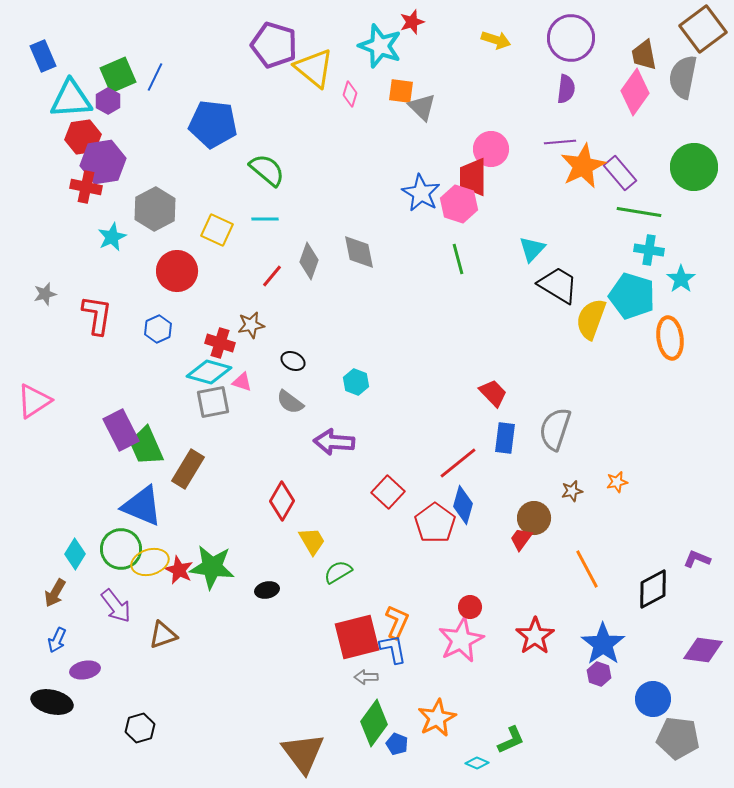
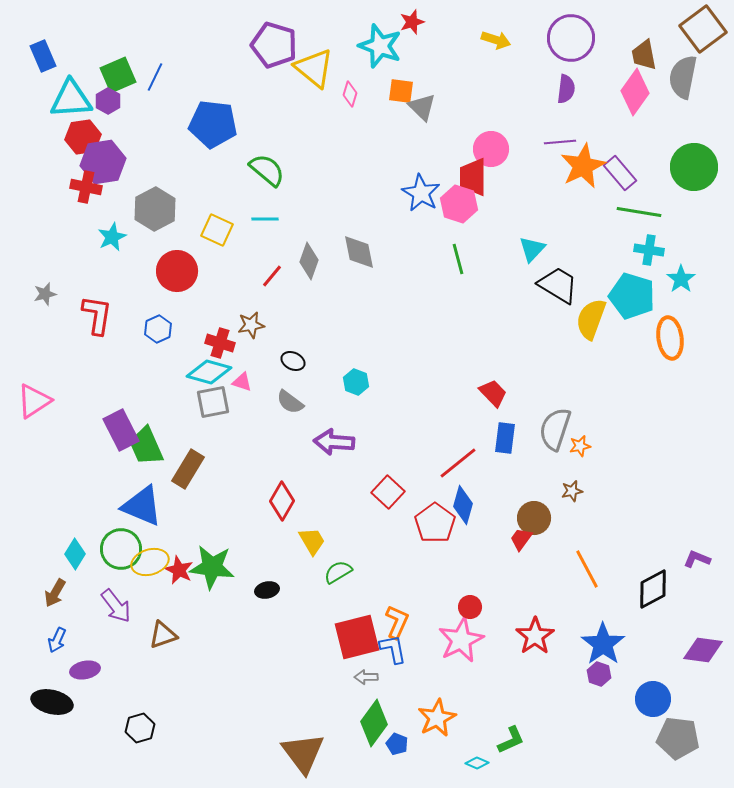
orange star at (617, 482): moved 37 px left, 36 px up
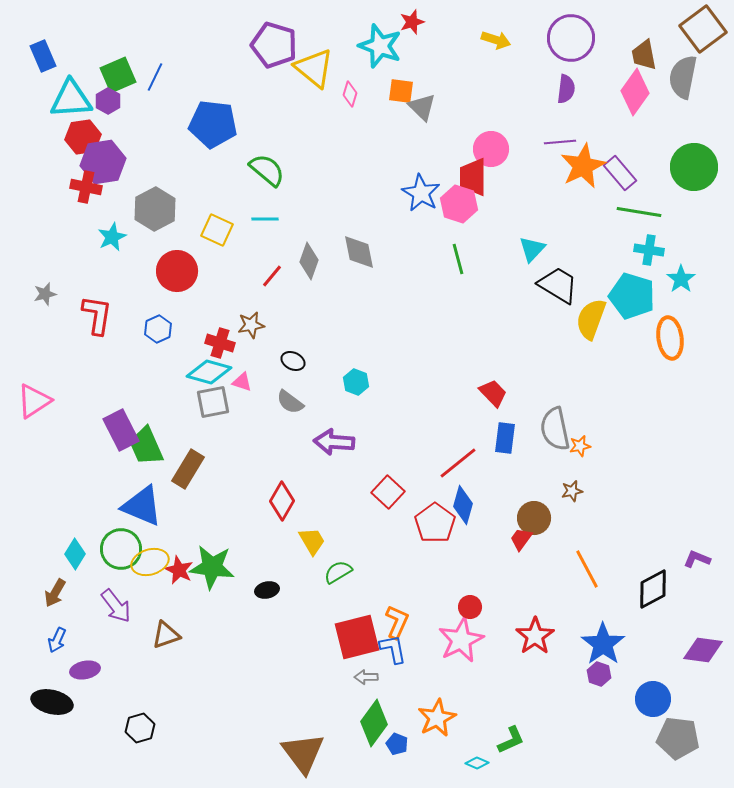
gray semicircle at (555, 429): rotated 30 degrees counterclockwise
brown triangle at (163, 635): moved 3 px right
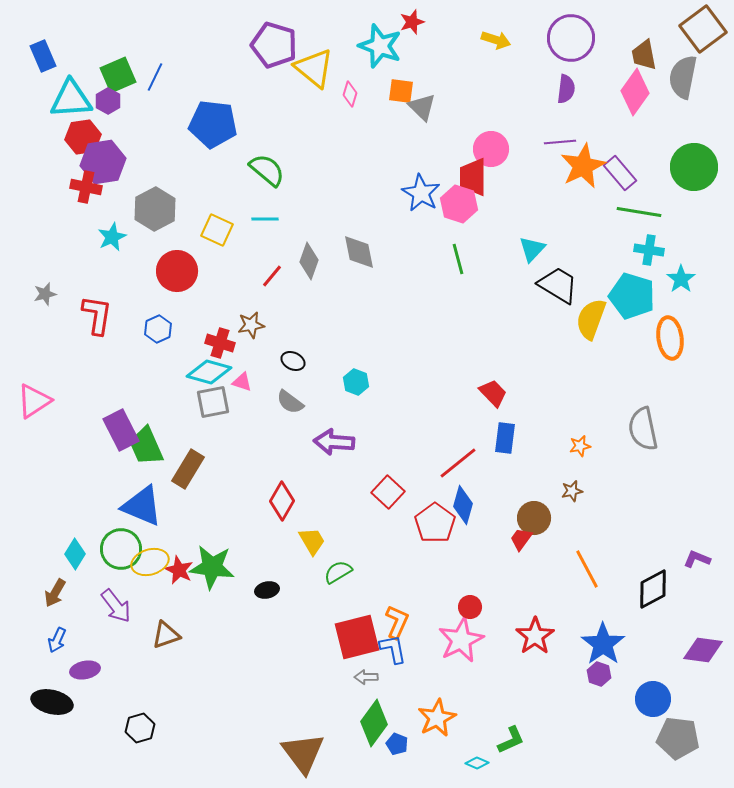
gray semicircle at (555, 429): moved 88 px right
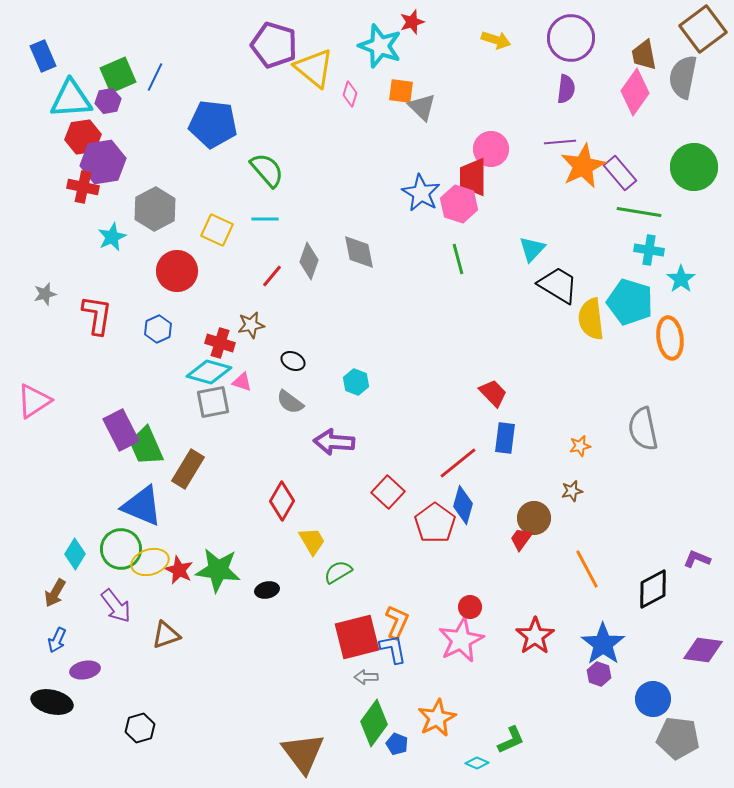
purple hexagon at (108, 101): rotated 20 degrees clockwise
green semicircle at (267, 170): rotated 9 degrees clockwise
red cross at (86, 187): moved 3 px left
cyan pentagon at (632, 296): moved 2 px left, 6 px down
yellow semicircle at (591, 319): rotated 27 degrees counterclockwise
green star at (212, 567): moved 6 px right, 3 px down
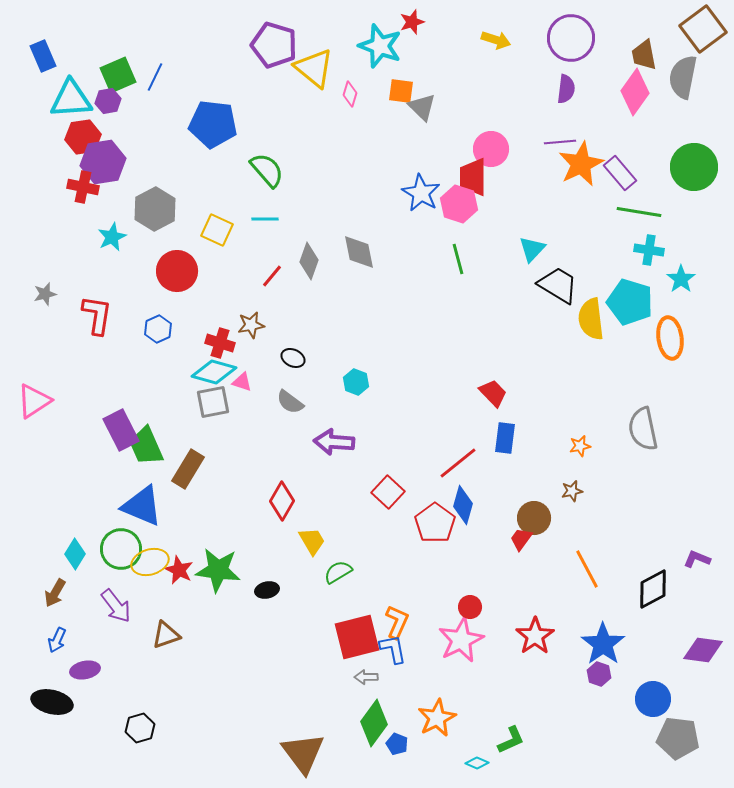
orange star at (583, 166): moved 2 px left, 2 px up
black ellipse at (293, 361): moved 3 px up
cyan diamond at (209, 372): moved 5 px right
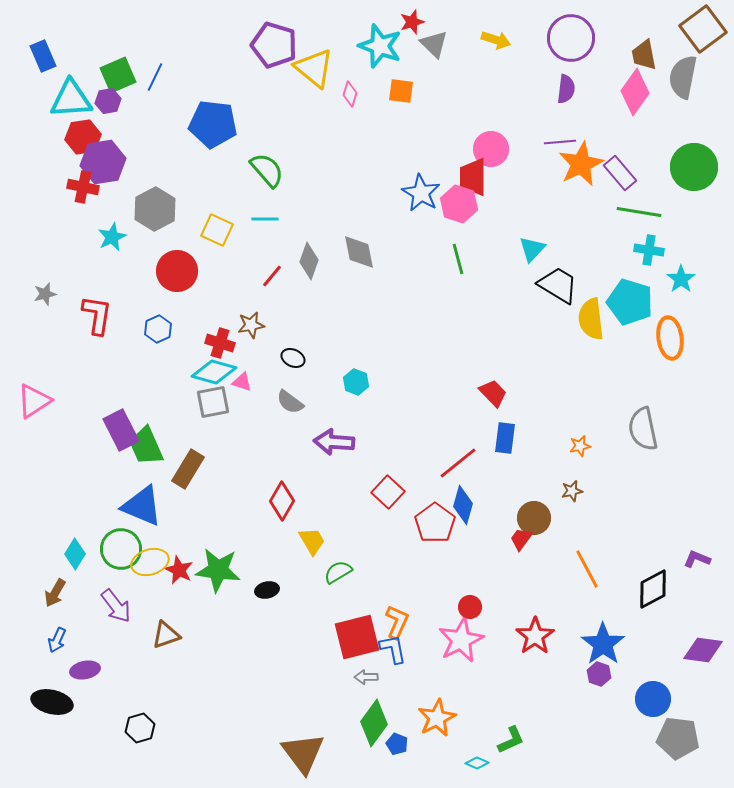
gray triangle at (422, 107): moved 12 px right, 63 px up
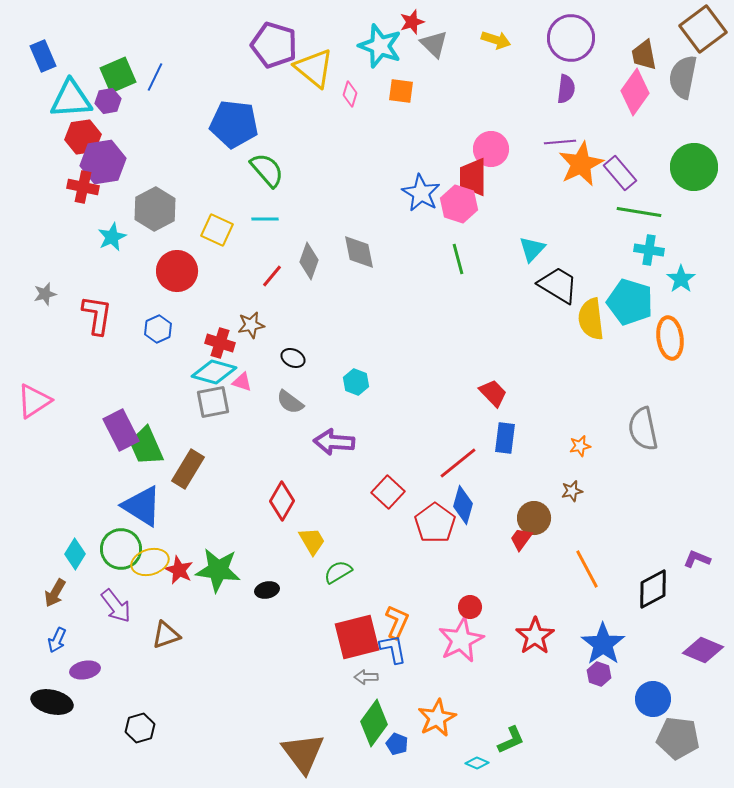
blue pentagon at (213, 124): moved 21 px right
blue triangle at (142, 506): rotated 9 degrees clockwise
purple diamond at (703, 650): rotated 15 degrees clockwise
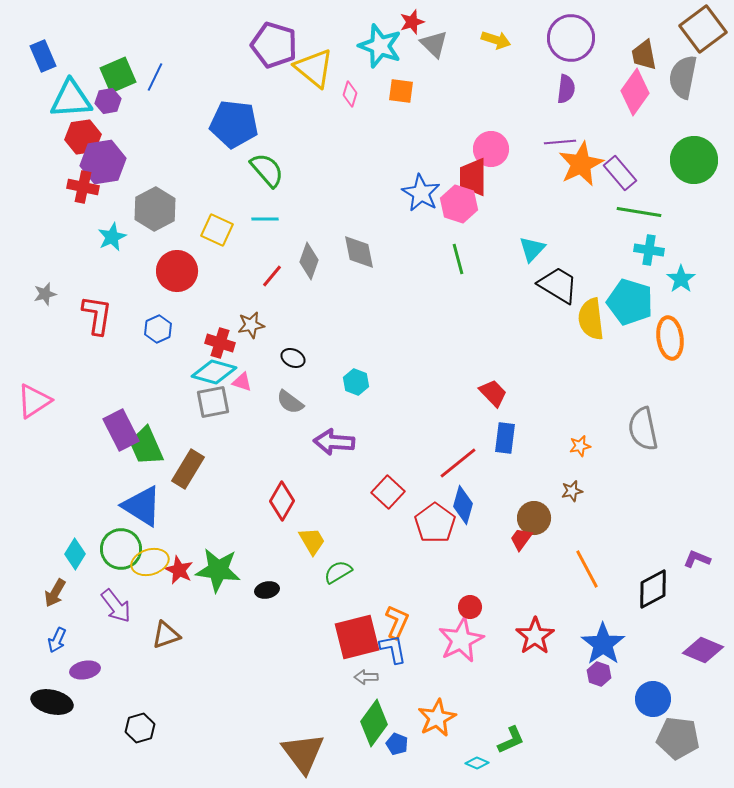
green circle at (694, 167): moved 7 px up
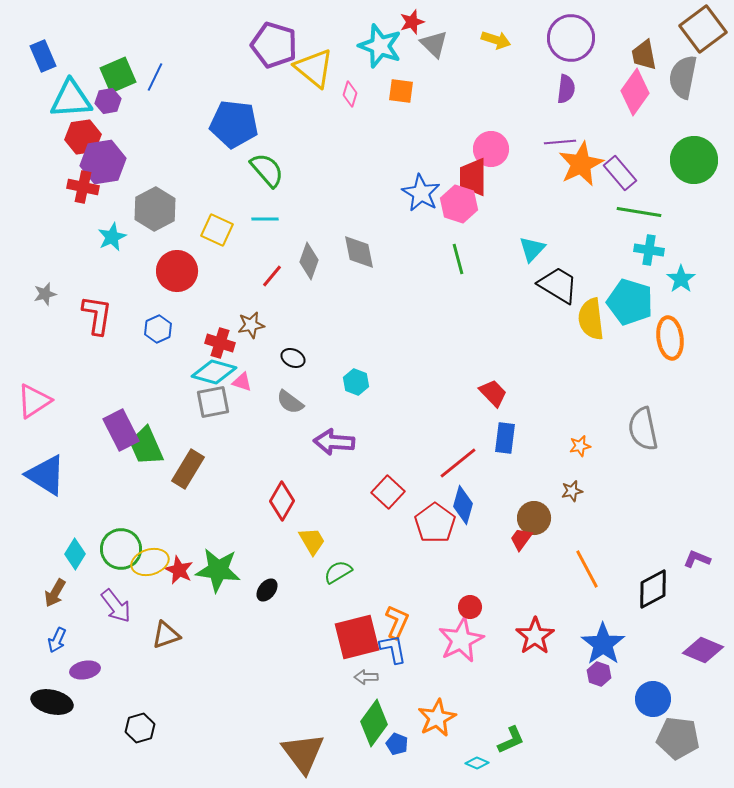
blue triangle at (142, 506): moved 96 px left, 31 px up
black ellipse at (267, 590): rotated 40 degrees counterclockwise
